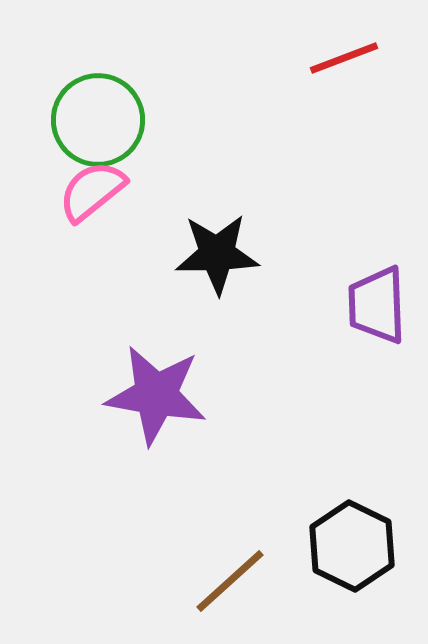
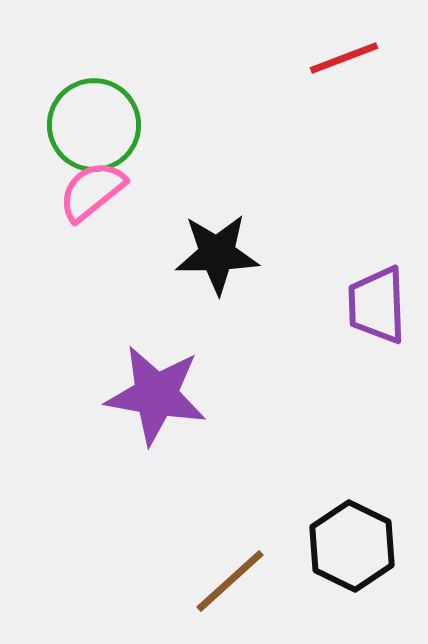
green circle: moved 4 px left, 5 px down
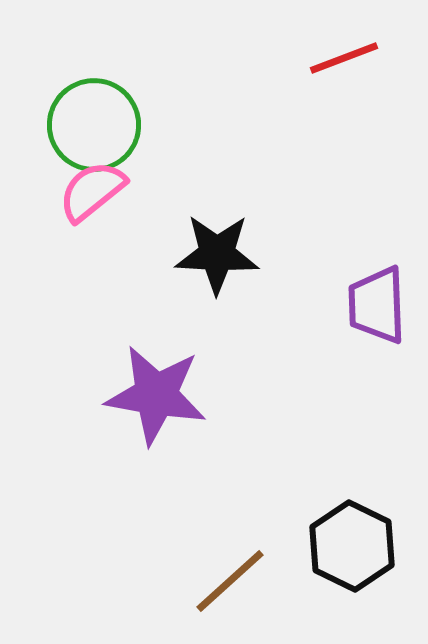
black star: rotated 4 degrees clockwise
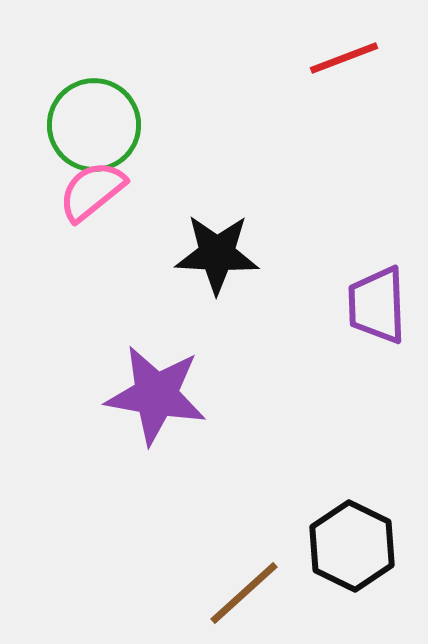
brown line: moved 14 px right, 12 px down
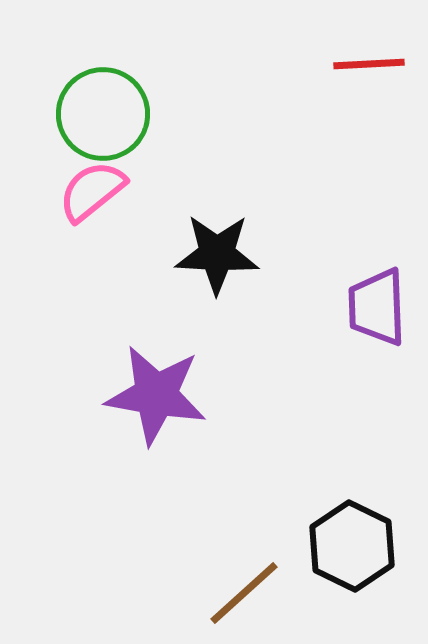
red line: moved 25 px right, 6 px down; rotated 18 degrees clockwise
green circle: moved 9 px right, 11 px up
purple trapezoid: moved 2 px down
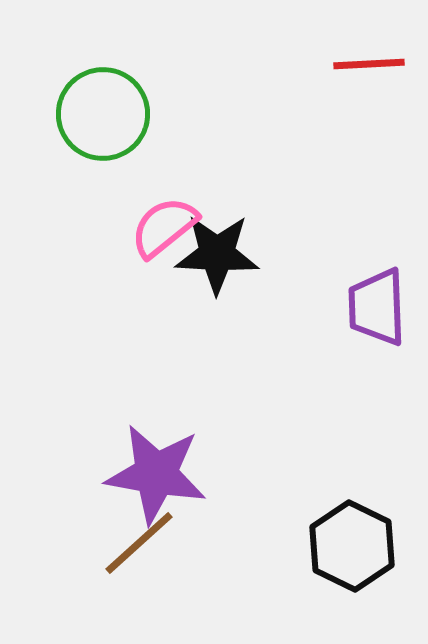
pink semicircle: moved 72 px right, 36 px down
purple star: moved 79 px down
brown line: moved 105 px left, 50 px up
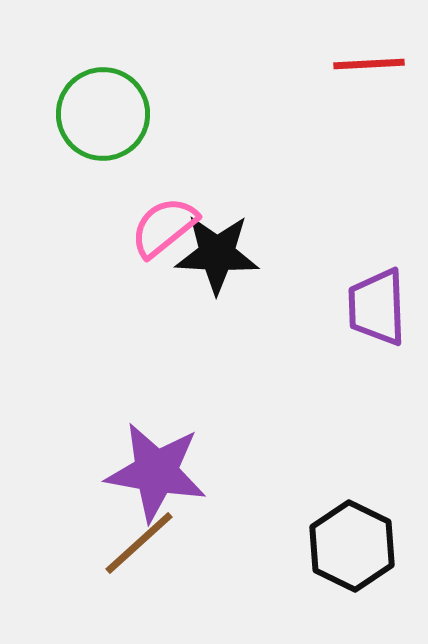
purple star: moved 2 px up
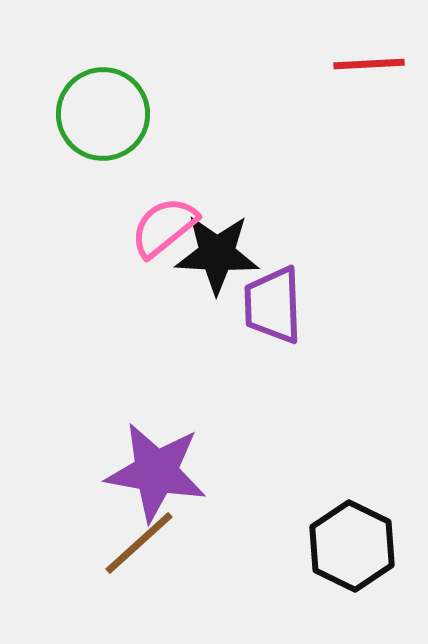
purple trapezoid: moved 104 px left, 2 px up
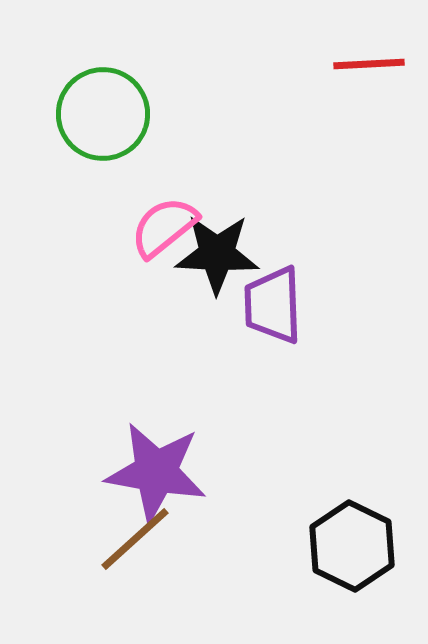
brown line: moved 4 px left, 4 px up
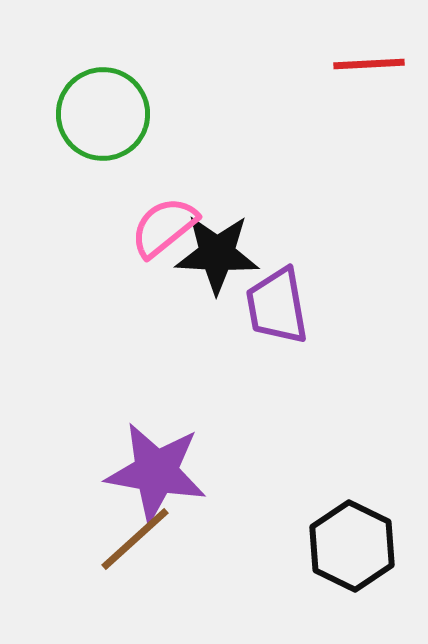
purple trapezoid: moved 4 px right, 1 px down; rotated 8 degrees counterclockwise
